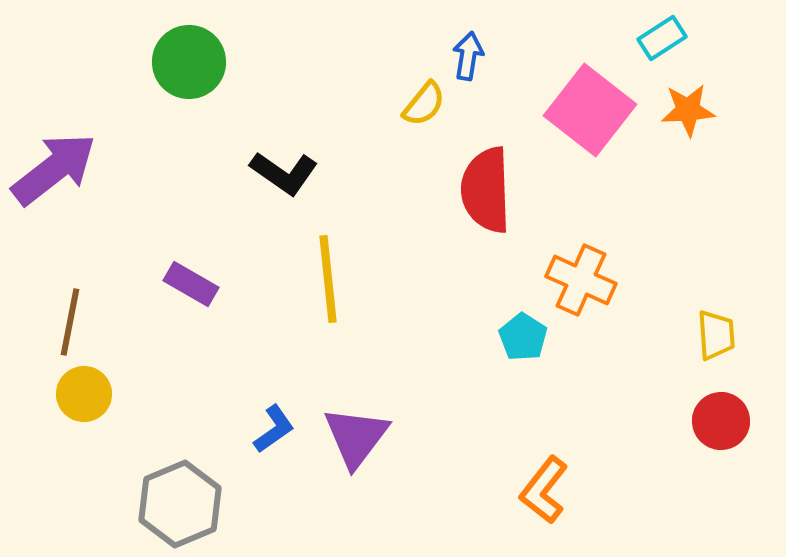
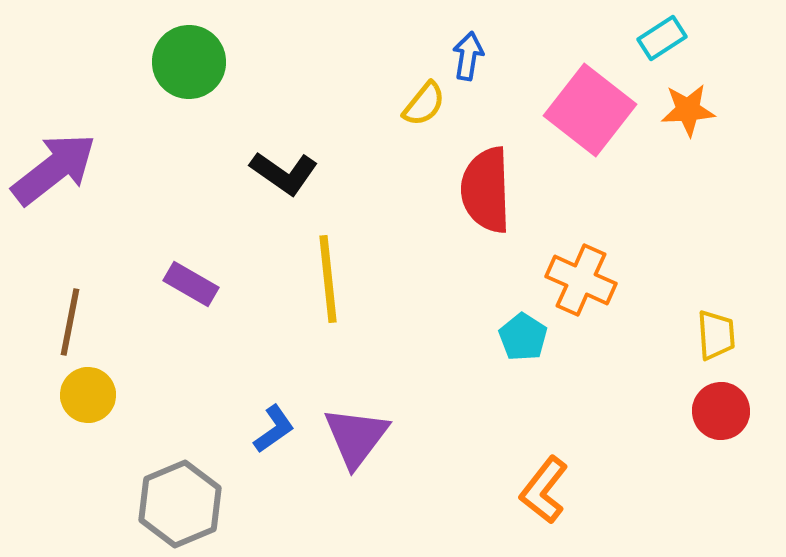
yellow circle: moved 4 px right, 1 px down
red circle: moved 10 px up
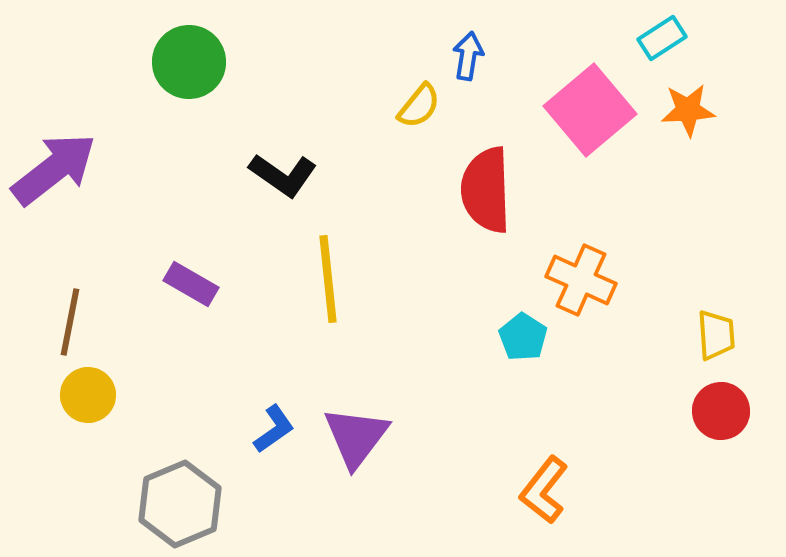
yellow semicircle: moved 5 px left, 2 px down
pink square: rotated 12 degrees clockwise
black L-shape: moved 1 px left, 2 px down
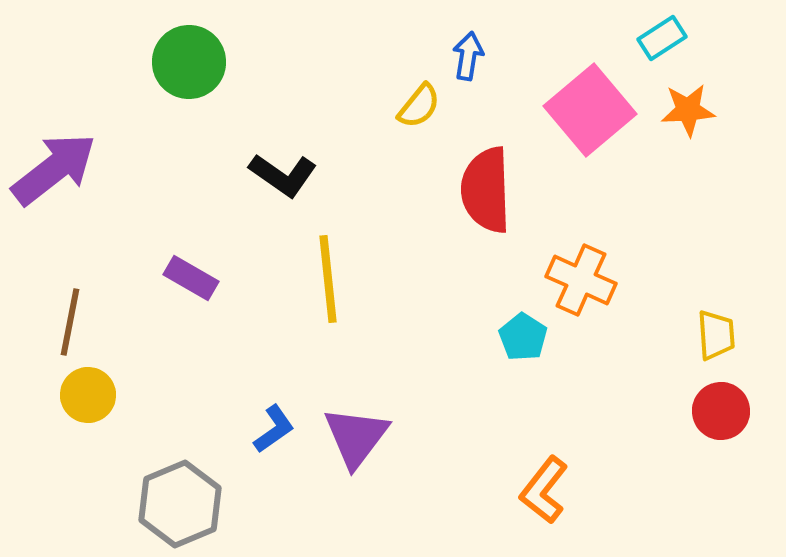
purple rectangle: moved 6 px up
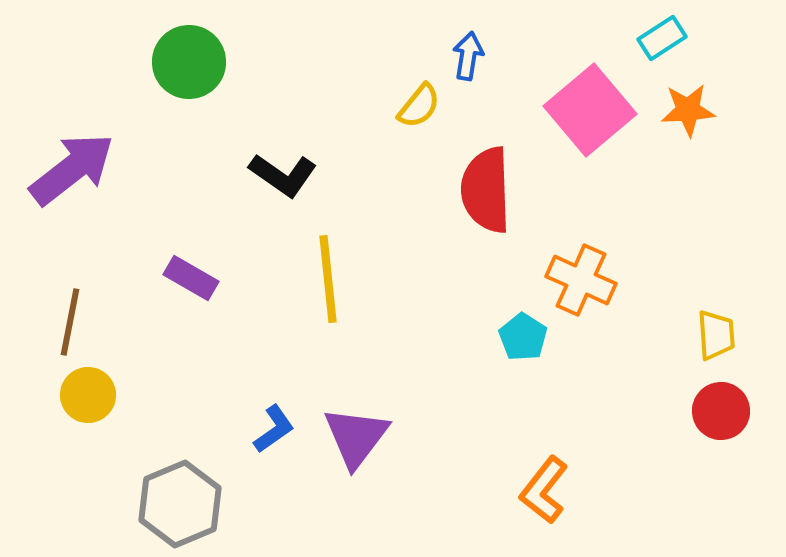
purple arrow: moved 18 px right
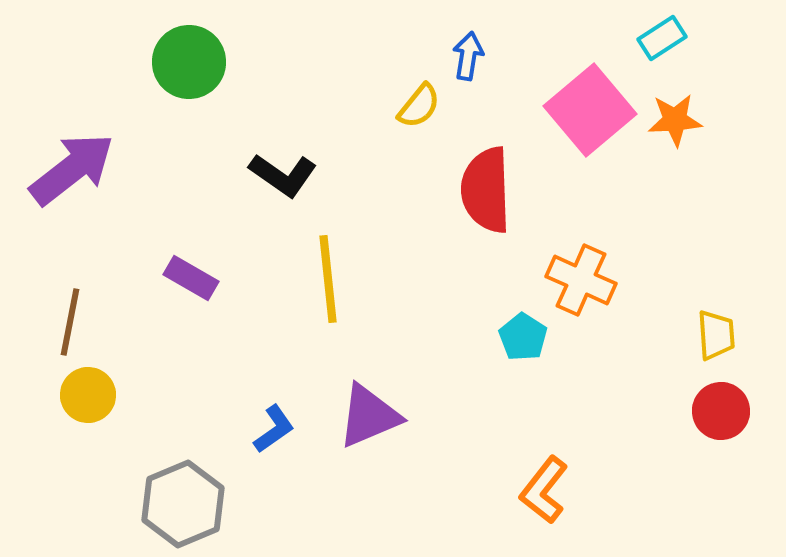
orange star: moved 13 px left, 10 px down
purple triangle: moved 13 px right, 21 px up; rotated 30 degrees clockwise
gray hexagon: moved 3 px right
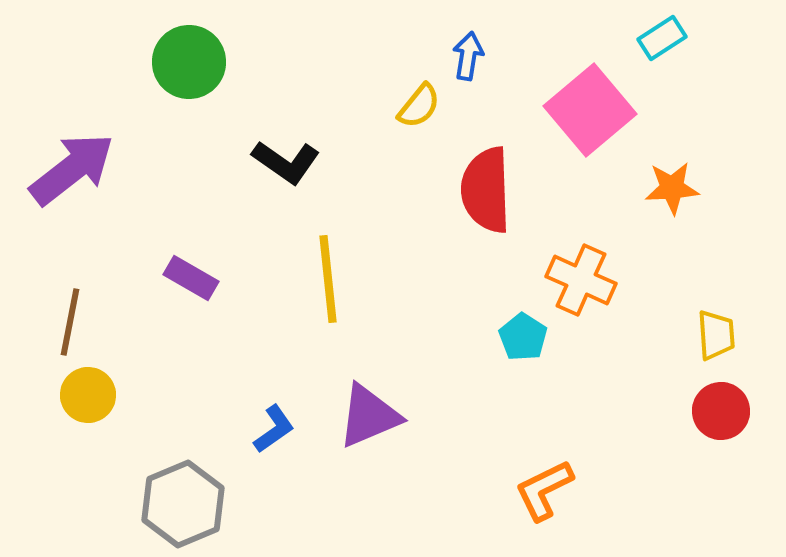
orange star: moved 3 px left, 68 px down
black L-shape: moved 3 px right, 13 px up
orange L-shape: rotated 26 degrees clockwise
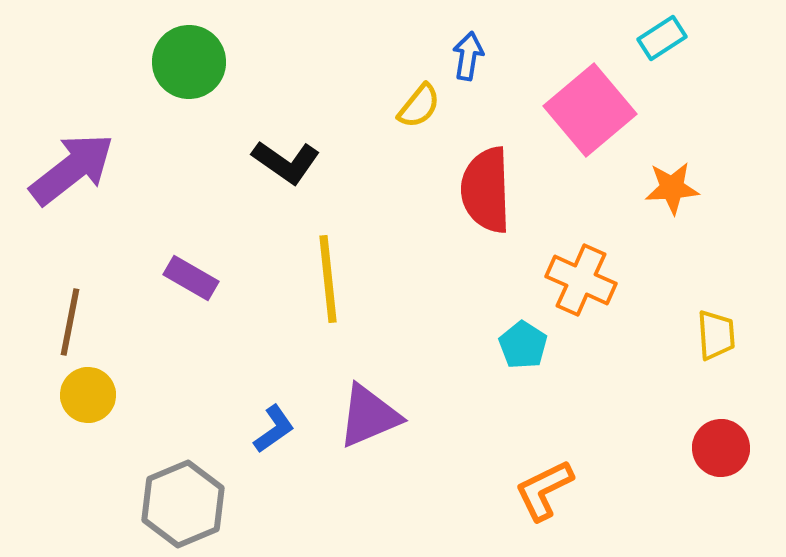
cyan pentagon: moved 8 px down
red circle: moved 37 px down
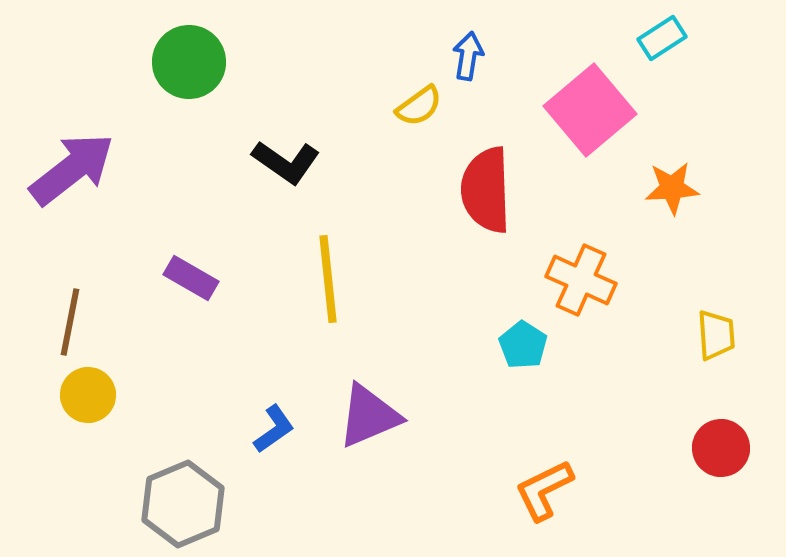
yellow semicircle: rotated 15 degrees clockwise
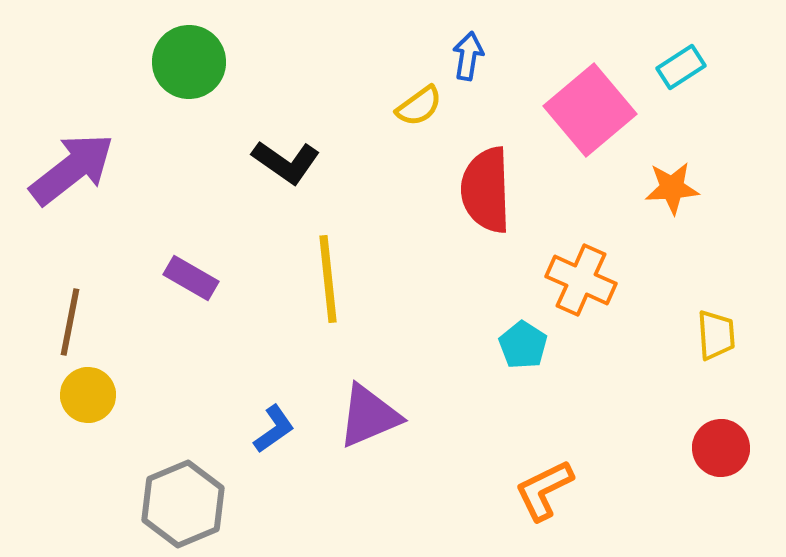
cyan rectangle: moved 19 px right, 29 px down
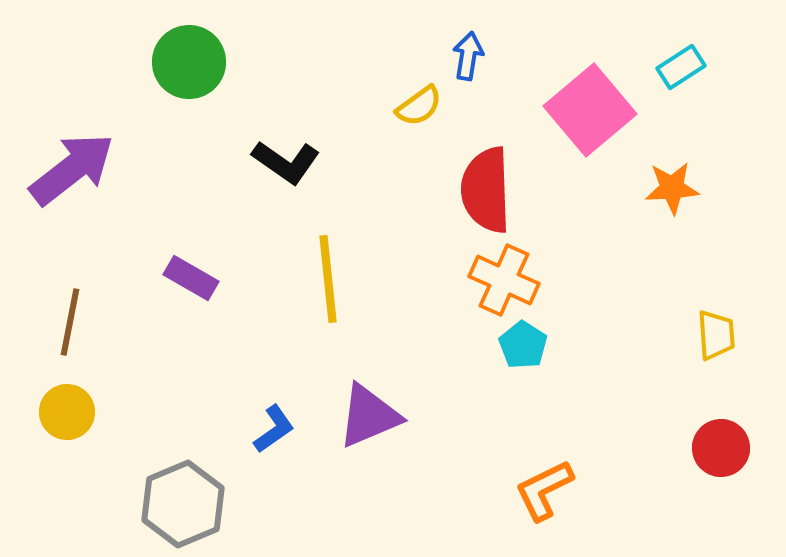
orange cross: moved 77 px left
yellow circle: moved 21 px left, 17 px down
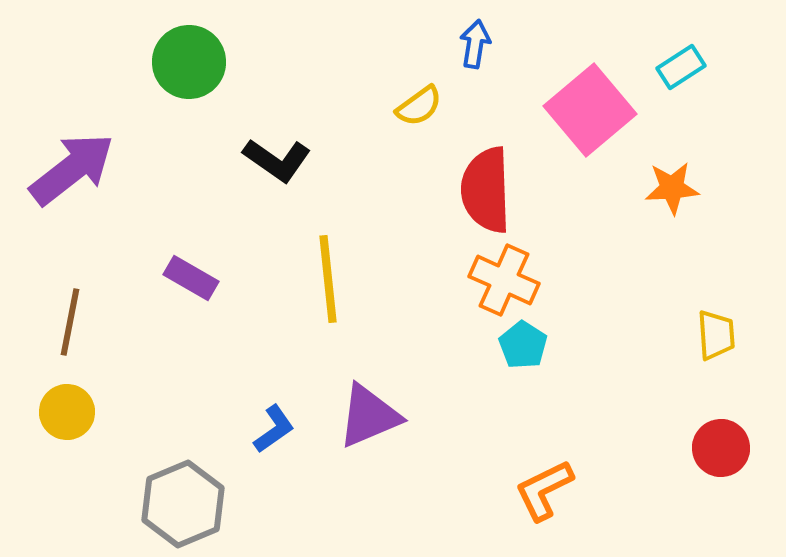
blue arrow: moved 7 px right, 12 px up
black L-shape: moved 9 px left, 2 px up
